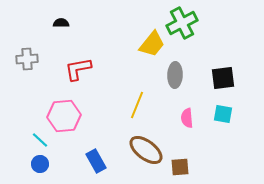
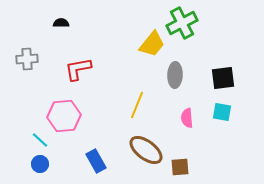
cyan square: moved 1 px left, 2 px up
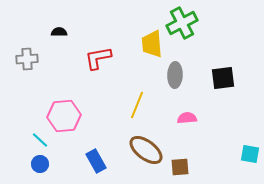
black semicircle: moved 2 px left, 9 px down
yellow trapezoid: rotated 136 degrees clockwise
red L-shape: moved 20 px right, 11 px up
cyan square: moved 28 px right, 42 px down
pink semicircle: rotated 90 degrees clockwise
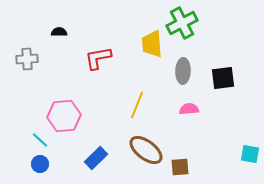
gray ellipse: moved 8 px right, 4 px up
pink semicircle: moved 2 px right, 9 px up
blue rectangle: moved 3 px up; rotated 75 degrees clockwise
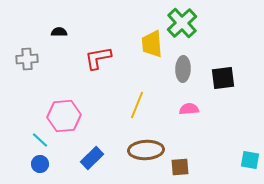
green cross: rotated 16 degrees counterclockwise
gray ellipse: moved 2 px up
brown ellipse: rotated 40 degrees counterclockwise
cyan square: moved 6 px down
blue rectangle: moved 4 px left
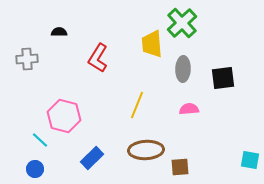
red L-shape: rotated 48 degrees counterclockwise
pink hexagon: rotated 20 degrees clockwise
blue circle: moved 5 px left, 5 px down
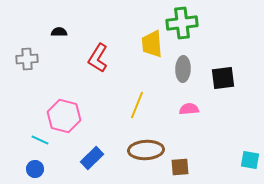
green cross: rotated 36 degrees clockwise
cyan line: rotated 18 degrees counterclockwise
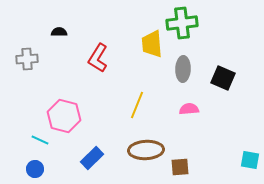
black square: rotated 30 degrees clockwise
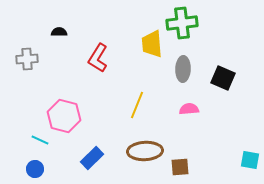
brown ellipse: moved 1 px left, 1 px down
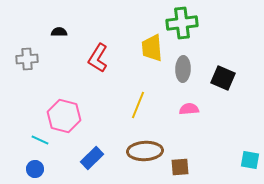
yellow trapezoid: moved 4 px down
yellow line: moved 1 px right
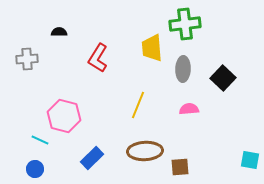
green cross: moved 3 px right, 1 px down
black square: rotated 20 degrees clockwise
